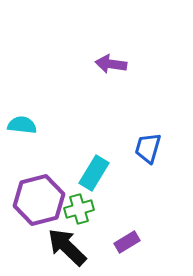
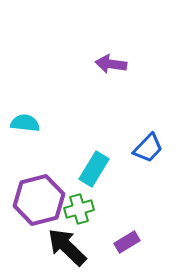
cyan semicircle: moved 3 px right, 2 px up
blue trapezoid: rotated 152 degrees counterclockwise
cyan rectangle: moved 4 px up
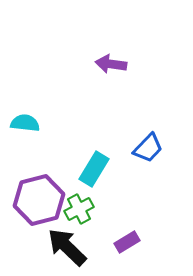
green cross: rotated 12 degrees counterclockwise
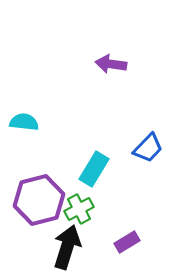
cyan semicircle: moved 1 px left, 1 px up
black arrow: rotated 63 degrees clockwise
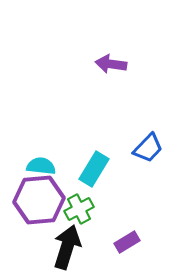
cyan semicircle: moved 17 px right, 44 px down
purple hexagon: rotated 9 degrees clockwise
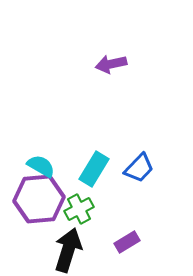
purple arrow: rotated 20 degrees counterclockwise
blue trapezoid: moved 9 px left, 20 px down
cyan semicircle: rotated 24 degrees clockwise
purple hexagon: moved 1 px up
black arrow: moved 1 px right, 3 px down
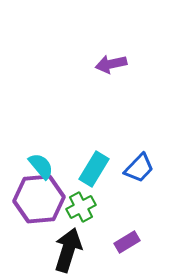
cyan semicircle: rotated 20 degrees clockwise
green cross: moved 2 px right, 2 px up
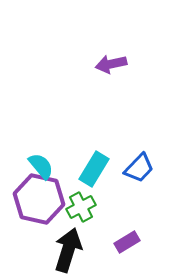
purple hexagon: rotated 18 degrees clockwise
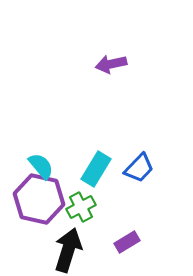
cyan rectangle: moved 2 px right
